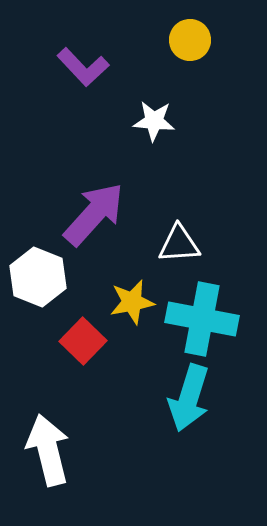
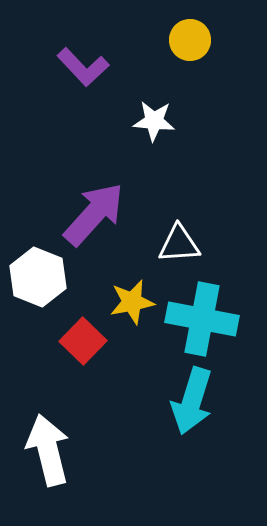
cyan arrow: moved 3 px right, 3 px down
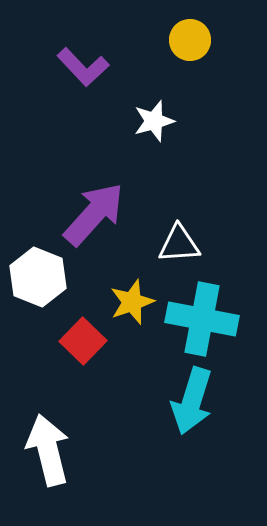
white star: rotated 21 degrees counterclockwise
yellow star: rotated 9 degrees counterclockwise
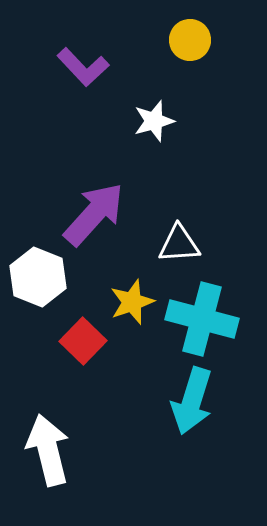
cyan cross: rotated 4 degrees clockwise
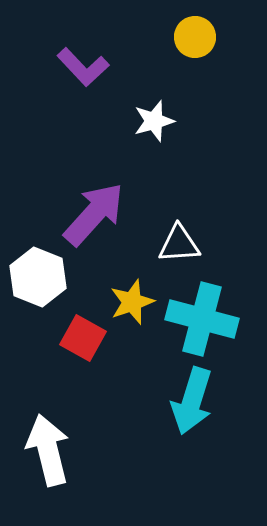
yellow circle: moved 5 px right, 3 px up
red square: moved 3 px up; rotated 15 degrees counterclockwise
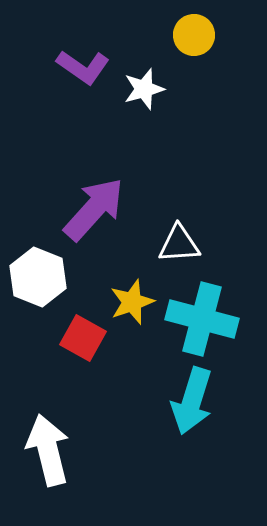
yellow circle: moved 1 px left, 2 px up
purple L-shape: rotated 12 degrees counterclockwise
white star: moved 10 px left, 32 px up
purple arrow: moved 5 px up
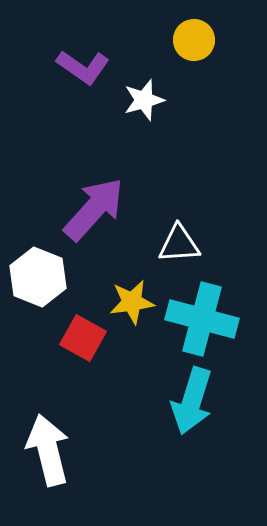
yellow circle: moved 5 px down
white star: moved 11 px down
yellow star: rotated 12 degrees clockwise
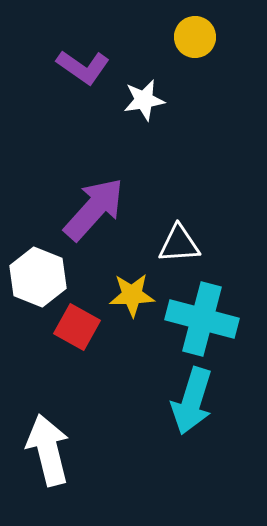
yellow circle: moved 1 px right, 3 px up
white star: rotated 6 degrees clockwise
yellow star: moved 7 px up; rotated 6 degrees clockwise
red square: moved 6 px left, 11 px up
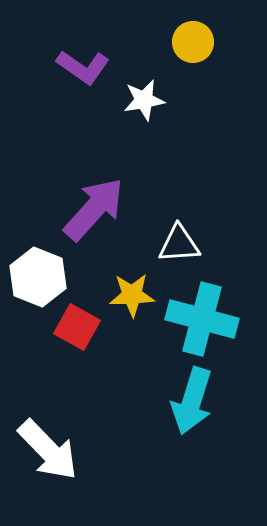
yellow circle: moved 2 px left, 5 px down
white arrow: rotated 150 degrees clockwise
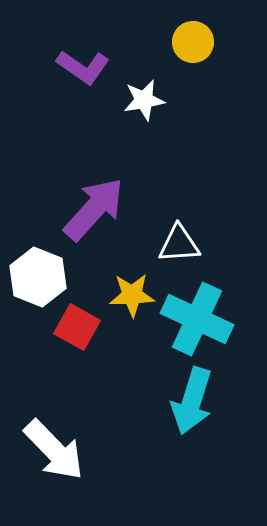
cyan cross: moved 5 px left; rotated 10 degrees clockwise
white arrow: moved 6 px right
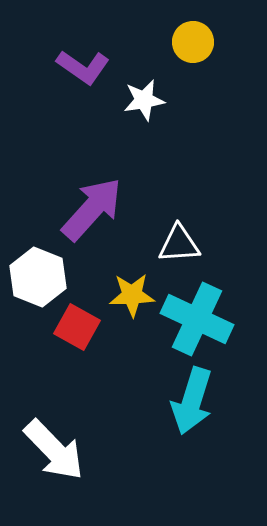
purple arrow: moved 2 px left
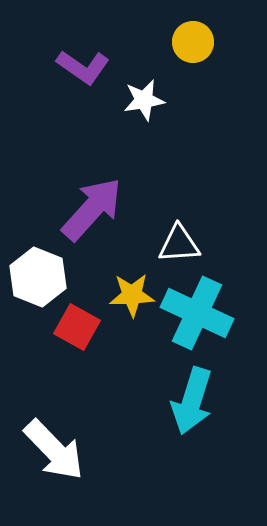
cyan cross: moved 6 px up
